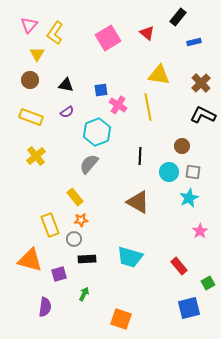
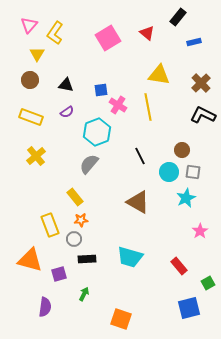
brown circle at (182, 146): moved 4 px down
black line at (140, 156): rotated 30 degrees counterclockwise
cyan star at (189, 198): moved 3 px left
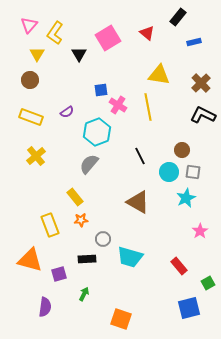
black triangle at (66, 85): moved 13 px right, 31 px up; rotated 49 degrees clockwise
gray circle at (74, 239): moved 29 px right
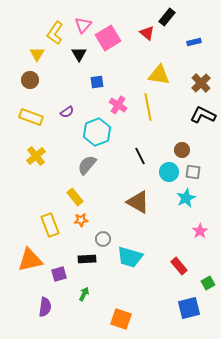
black rectangle at (178, 17): moved 11 px left
pink triangle at (29, 25): moved 54 px right
blue square at (101, 90): moved 4 px left, 8 px up
gray semicircle at (89, 164): moved 2 px left, 1 px down
orange triangle at (30, 260): rotated 28 degrees counterclockwise
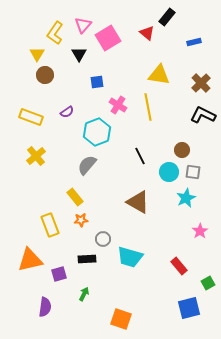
brown circle at (30, 80): moved 15 px right, 5 px up
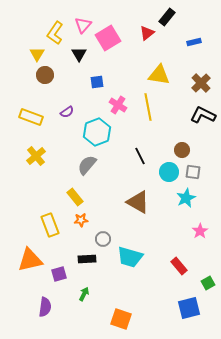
red triangle at (147, 33): rotated 42 degrees clockwise
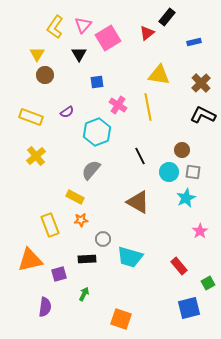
yellow L-shape at (55, 33): moved 6 px up
gray semicircle at (87, 165): moved 4 px right, 5 px down
yellow rectangle at (75, 197): rotated 24 degrees counterclockwise
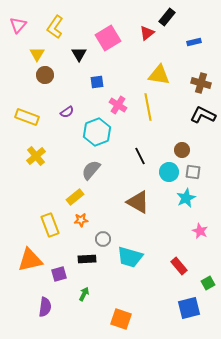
pink triangle at (83, 25): moved 65 px left
brown cross at (201, 83): rotated 30 degrees counterclockwise
yellow rectangle at (31, 117): moved 4 px left
yellow rectangle at (75, 197): rotated 66 degrees counterclockwise
pink star at (200, 231): rotated 14 degrees counterclockwise
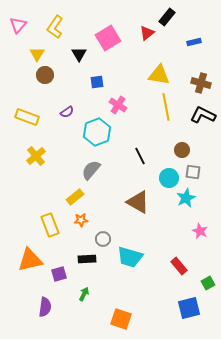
yellow line at (148, 107): moved 18 px right
cyan circle at (169, 172): moved 6 px down
